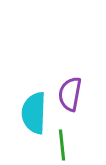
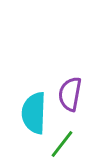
green line: moved 1 px up; rotated 44 degrees clockwise
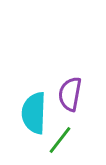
green line: moved 2 px left, 4 px up
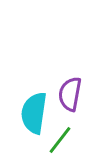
cyan semicircle: rotated 6 degrees clockwise
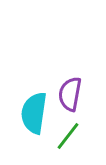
green line: moved 8 px right, 4 px up
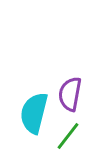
cyan semicircle: rotated 6 degrees clockwise
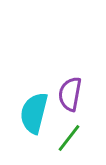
green line: moved 1 px right, 2 px down
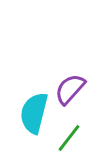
purple semicircle: moved 5 px up; rotated 32 degrees clockwise
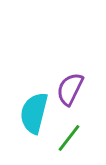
purple semicircle: rotated 16 degrees counterclockwise
